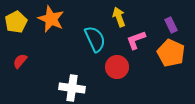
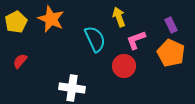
red circle: moved 7 px right, 1 px up
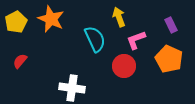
orange pentagon: moved 2 px left, 6 px down
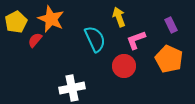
red semicircle: moved 15 px right, 21 px up
white cross: rotated 20 degrees counterclockwise
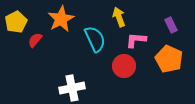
orange star: moved 10 px right; rotated 20 degrees clockwise
pink L-shape: rotated 25 degrees clockwise
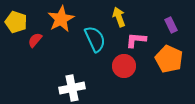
yellow pentagon: rotated 25 degrees counterclockwise
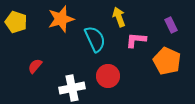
orange star: rotated 12 degrees clockwise
red semicircle: moved 26 px down
orange pentagon: moved 2 px left, 2 px down
red circle: moved 16 px left, 10 px down
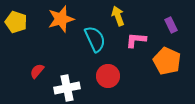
yellow arrow: moved 1 px left, 1 px up
red semicircle: moved 2 px right, 5 px down
white cross: moved 5 px left
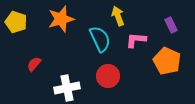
cyan semicircle: moved 5 px right
red semicircle: moved 3 px left, 7 px up
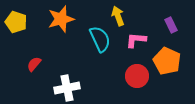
red circle: moved 29 px right
